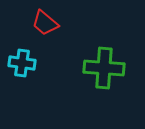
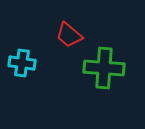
red trapezoid: moved 24 px right, 12 px down
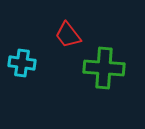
red trapezoid: moved 1 px left; rotated 12 degrees clockwise
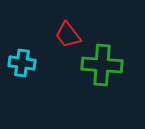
green cross: moved 2 px left, 3 px up
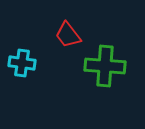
green cross: moved 3 px right, 1 px down
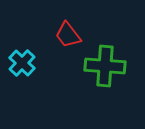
cyan cross: rotated 36 degrees clockwise
